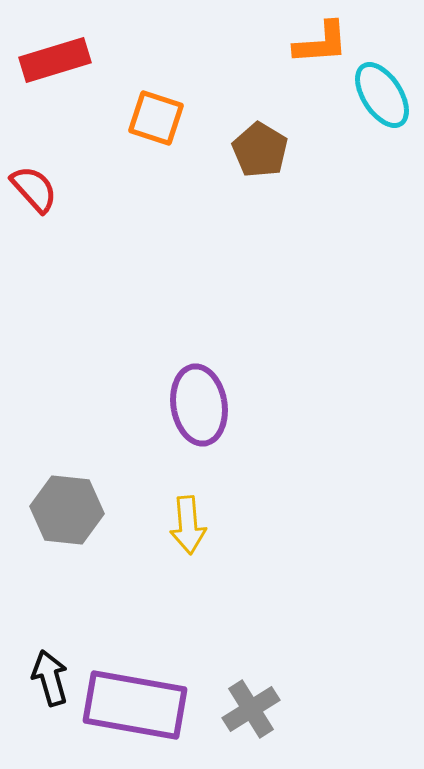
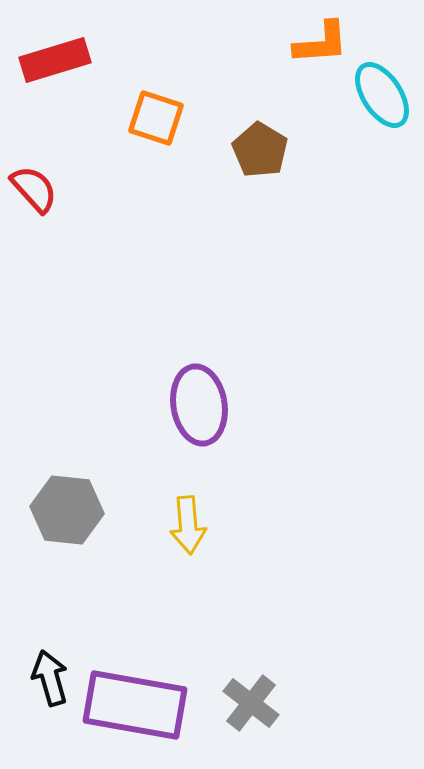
gray cross: moved 6 px up; rotated 20 degrees counterclockwise
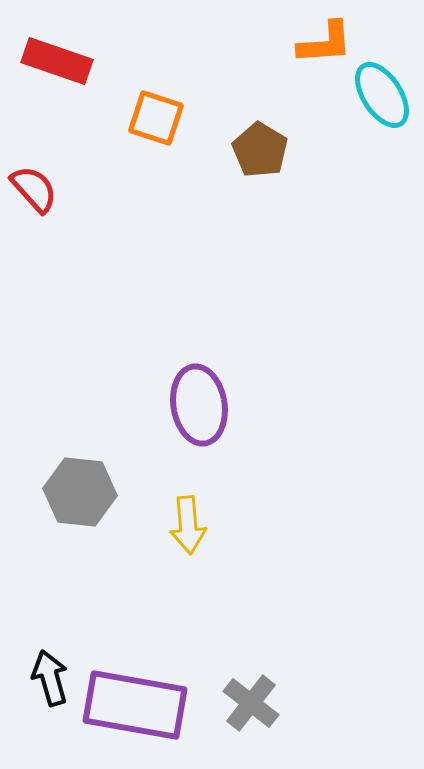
orange L-shape: moved 4 px right
red rectangle: moved 2 px right, 1 px down; rotated 36 degrees clockwise
gray hexagon: moved 13 px right, 18 px up
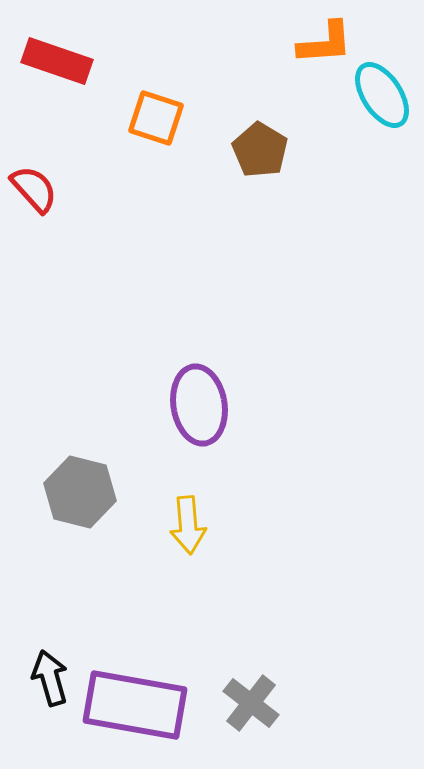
gray hexagon: rotated 8 degrees clockwise
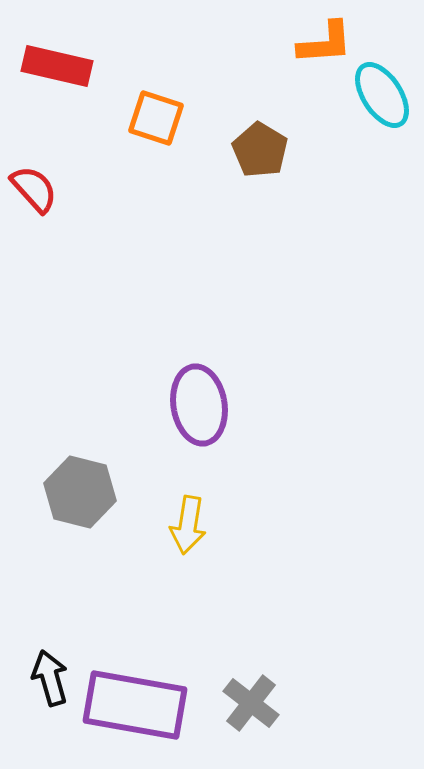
red rectangle: moved 5 px down; rotated 6 degrees counterclockwise
yellow arrow: rotated 14 degrees clockwise
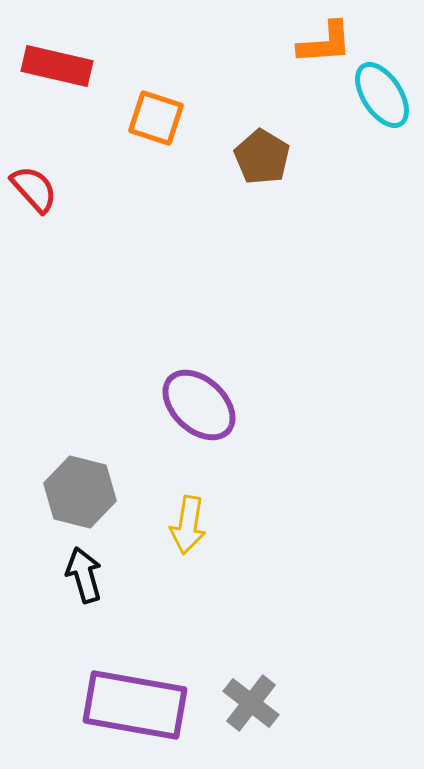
brown pentagon: moved 2 px right, 7 px down
purple ellipse: rotated 38 degrees counterclockwise
black arrow: moved 34 px right, 103 px up
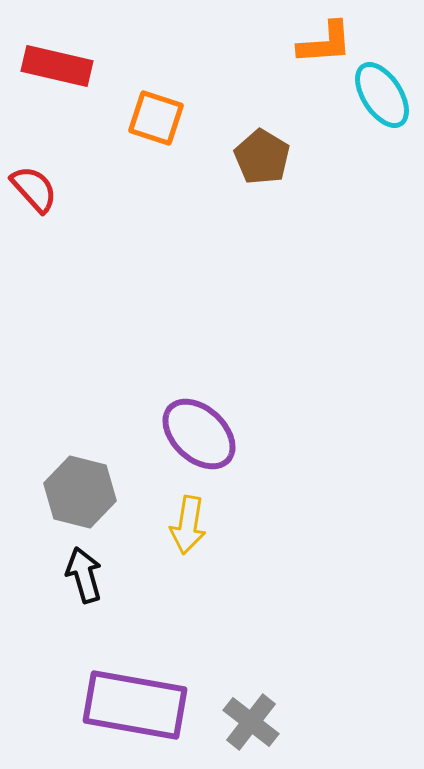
purple ellipse: moved 29 px down
gray cross: moved 19 px down
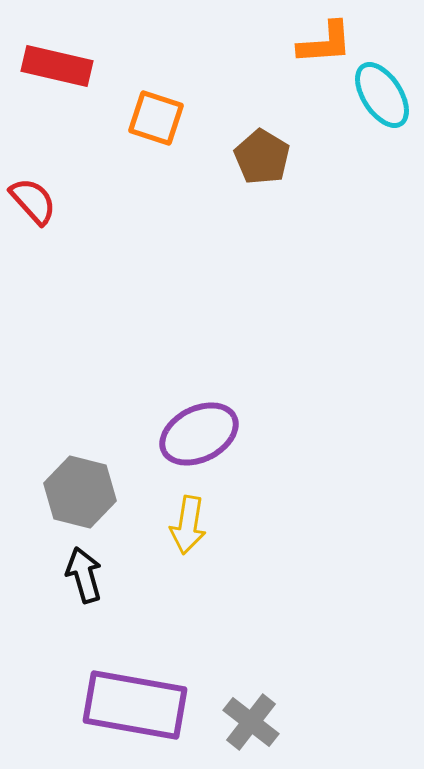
red semicircle: moved 1 px left, 12 px down
purple ellipse: rotated 70 degrees counterclockwise
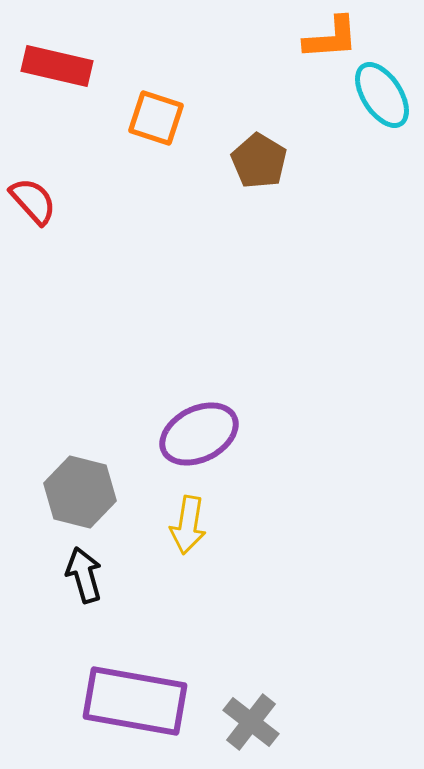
orange L-shape: moved 6 px right, 5 px up
brown pentagon: moved 3 px left, 4 px down
purple rectangle: moved 4 px up
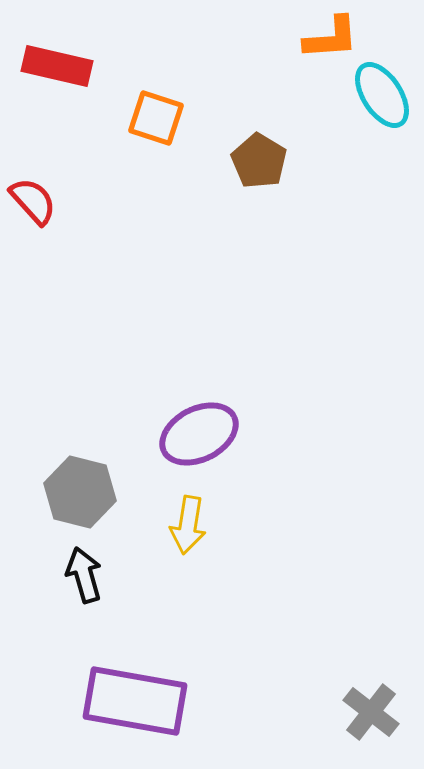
gray cross: moved 120 px right, 10 px up
